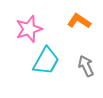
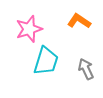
cyan trapezoid: rotated 12 degrees counterclockwise
gray arrow: moved 3 px down
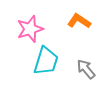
pink star: moved 1 px right
gray arrow: rotated 15 degrees counterclockwise
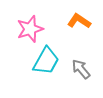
cyan trapezoid: rotated 12 degrees clockwise
gray arrow: moved 5 px left
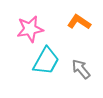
orange L-shape: moved 1 px down
pink star: rotated 8 degrees clockwise
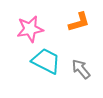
orange L-shape: rotated 130 degrees clockwise
cyan trapezoid: rotated 92 degrees counterclockwise
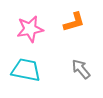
orange L-shape: moved 5 px left
cyan trapezoid: moved 20 px left, 9 px down; rotated 16 degrees counterclockwise
